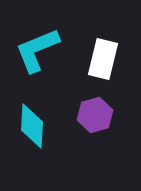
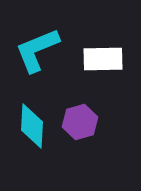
white rectangle: rotated 75 degrees clockwise
purple hexagon: moved 15 px left, 7 px down
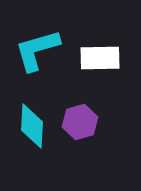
cyan L-shape: rotated 6 degrees clockwise
white rectangle: moved 3 px left, 1 px up
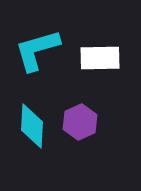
purple hexagon: rotated 8 degrees counterclockwise
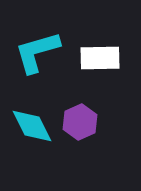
cyan L-shape: moved 2 px down
cyan diamond: rotated 30 degrees counterclockwise
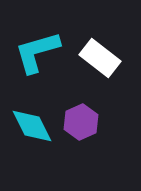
white rectangle: rotated 39 degrees clockwise
purple hexagon: moved 1 px right
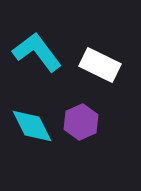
cyan L-shape: rotated 69 degrees clockwise
white rectangle: moved 7 px down; rotated 12 degrees counterclockwise
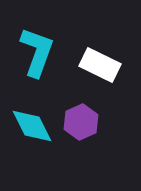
cyan L-shape: rotated 57 degrees clockwise
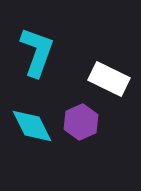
white rectangle: moved 9 px right, 14 px down
